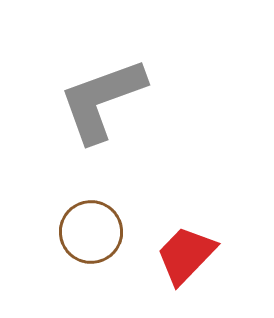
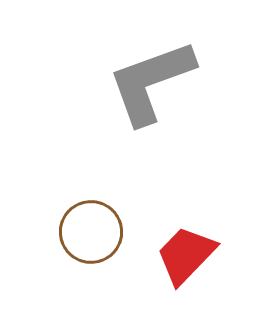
gray L-shape: moved 49 px right, 18 px up
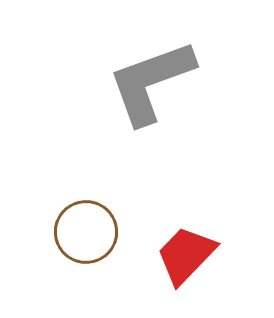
brown circle: moved 5 px left
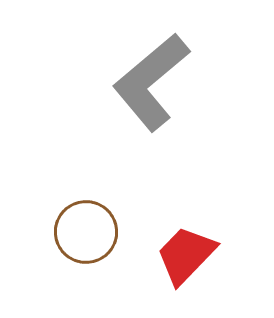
gray L-shape: rotated 20 degrees counterclockwise
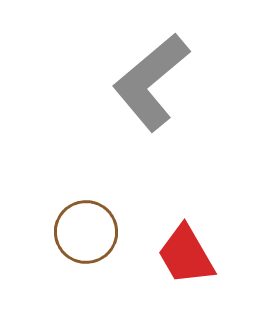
red trapezoid: rotated 74 degrees counterclockwise
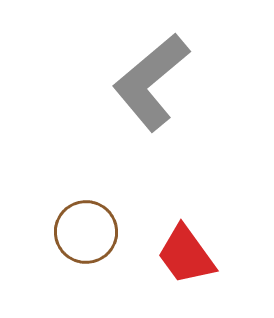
red trapezoid: rotated 6 degrees counterclockwise
